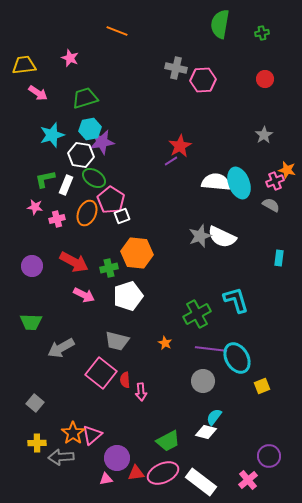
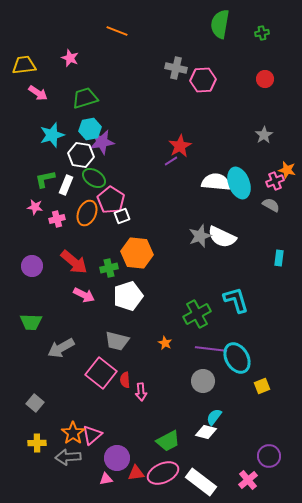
red arrow at (74, 262): rotated 12 degrees clockwise
gray arrow at (61, 457): moved 7 px right
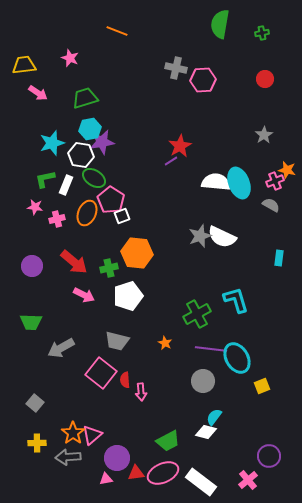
cyan star at (52, 135): moved 8 px down
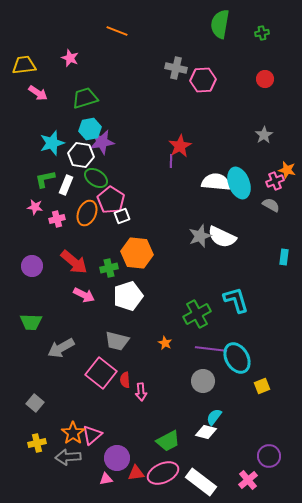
purple line at (171, 161): rotated 56 degrees counterclockwise
green ellipse at (94, 178): moved 2 px right
cyan rectangle at (279, 258): moved 5 px right, 1 px up
yellow cross at (37, 443): rotated 12 degrees counterclockwise
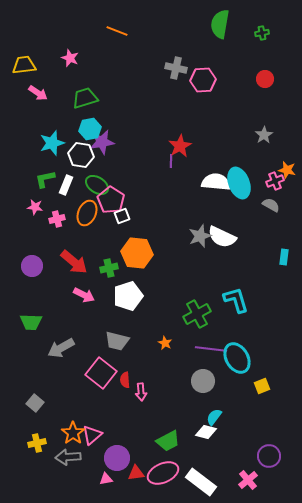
green ellipse at (96, 178): moved 1 px right, 7 px down
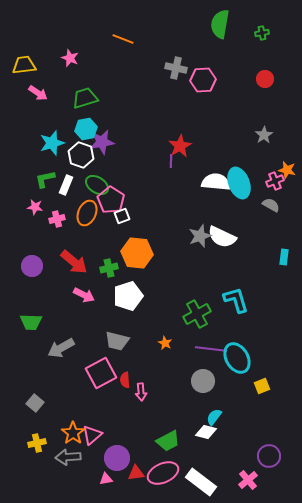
orange line at (117, 31): moved 6 px right, 8 px down
cyan hexagon at (90, 129): moved 4 px left
white hexagon at (81, 155): rotated 10 degrees clockwise
pink square at (101, 373): rotated 24 degrees clockwise
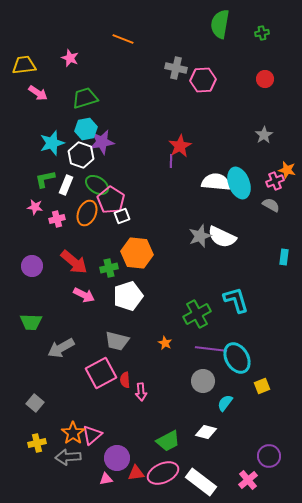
cyan semicircle at (214, 417): moved 11 px right, 14 px up
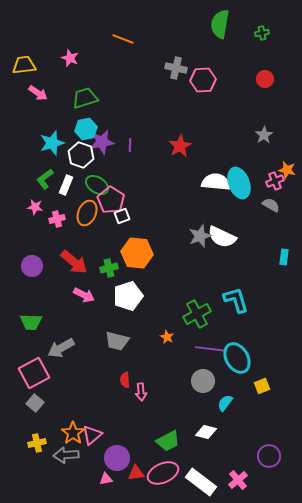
purple line at (171, 161): moved 41 px left, 16 px up
green L-shape at (45, 179): rotated 25 degrees counterclockwise
orange star at (165, 343): moved 2 px right, 6 px up
pink square at (101, 373): moved 67 px left
gray arrow at (68, 457): moved 2 px left, 2 px up
pink cross at (248, 480): moved 10 px left
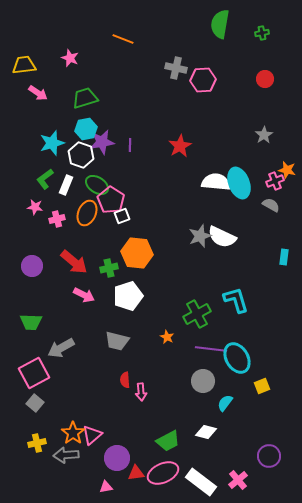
pink triangle at (106, 479): moved 8 px down
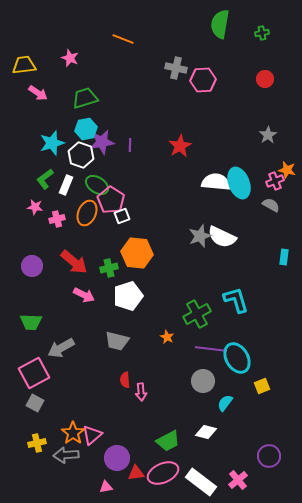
gray star at (264, 135): moved 4 px right
gray square at (35, 403): rotated 12 degrees counterclockwise
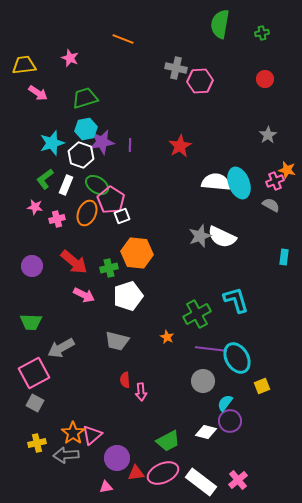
pink hexagon at (203, 80): moved 3 px left, 1 px down
purple circle at (269, 456): moved 39 px left, 35 px up
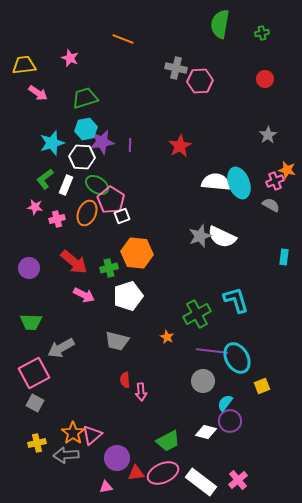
white hexagon at (81, 155): moved 1 px right, 2 px down; rotated 15 degrees counterclockwise
purple circle at (32, 266): moved 3 px left, 2 px down
purple line at (211, 349): moved 1 px right, 2 px down
